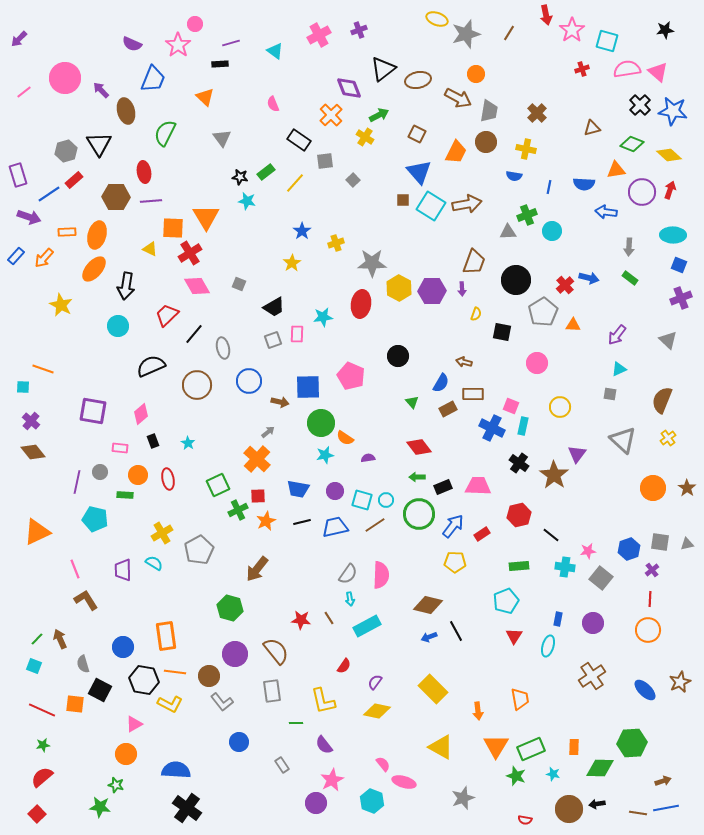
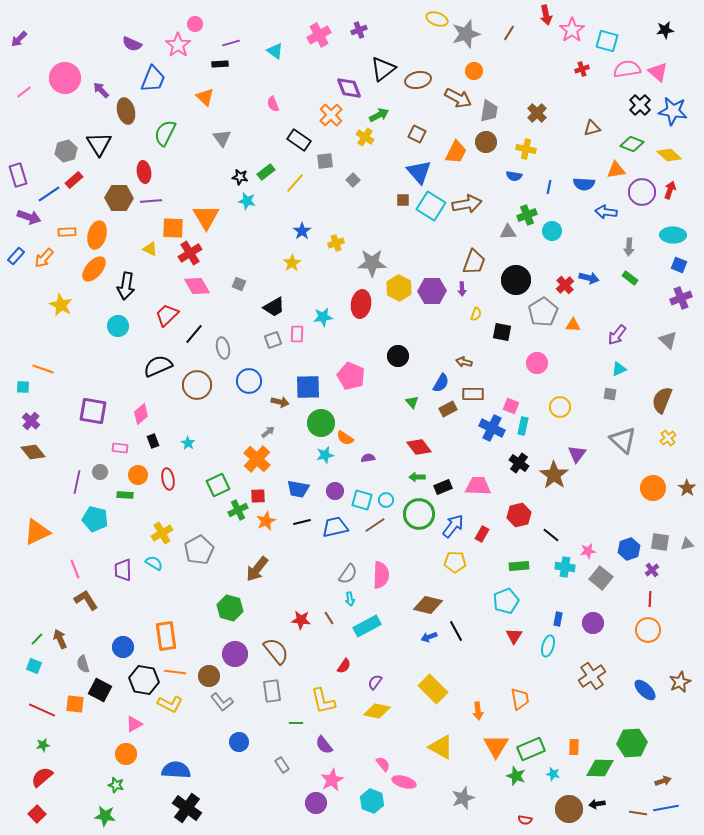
orange circle at (476, 74): moved 2 px left, 3 px up
brown hexagon at (116, 197): moved 3 px right, 1 px down
black semicircle at (151, 366): moved 7 px right
red rectangle at (482, 534): rotated 28 degrees counterclockwise
green star at (100, 807): moved 5 px right, 9 px down
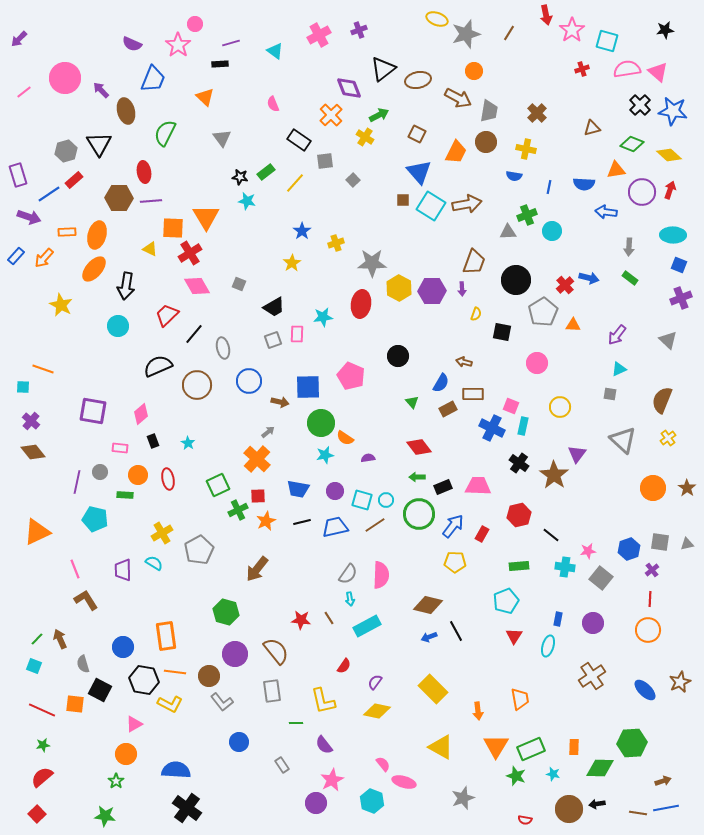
green hexagon at (230, 608): moved 4 px left, 4 px down
green star at (116, 785): moved 4 px up; rotated 21 degrees clockwise
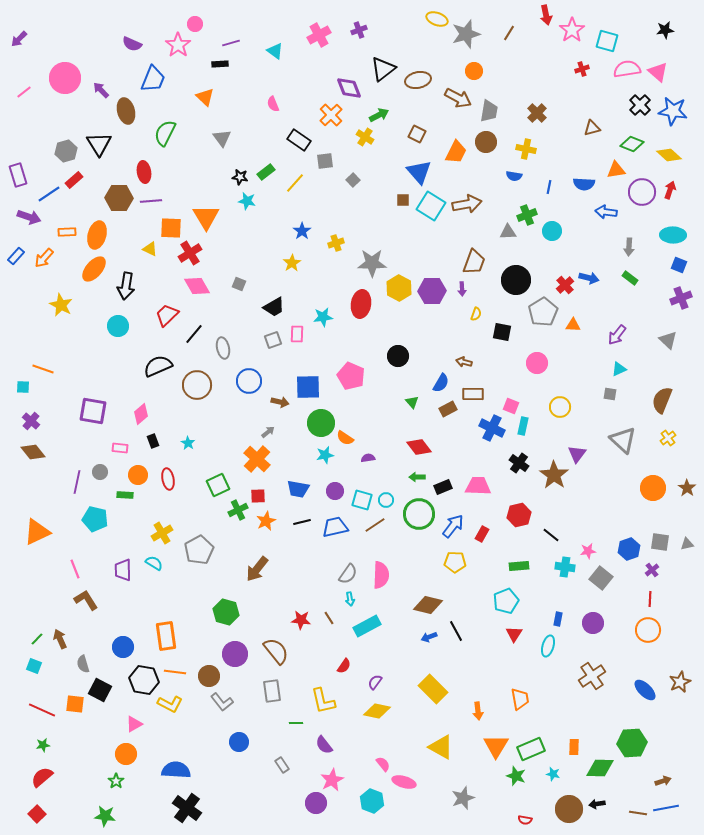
orange square at (173, 228): moved 2 px left
red triangle at (514, 636): moved 2 px up
